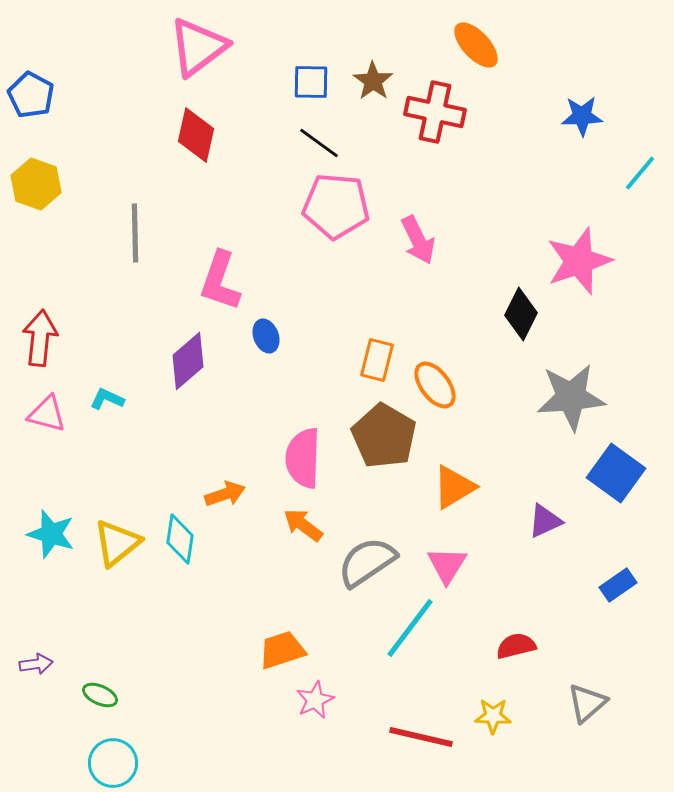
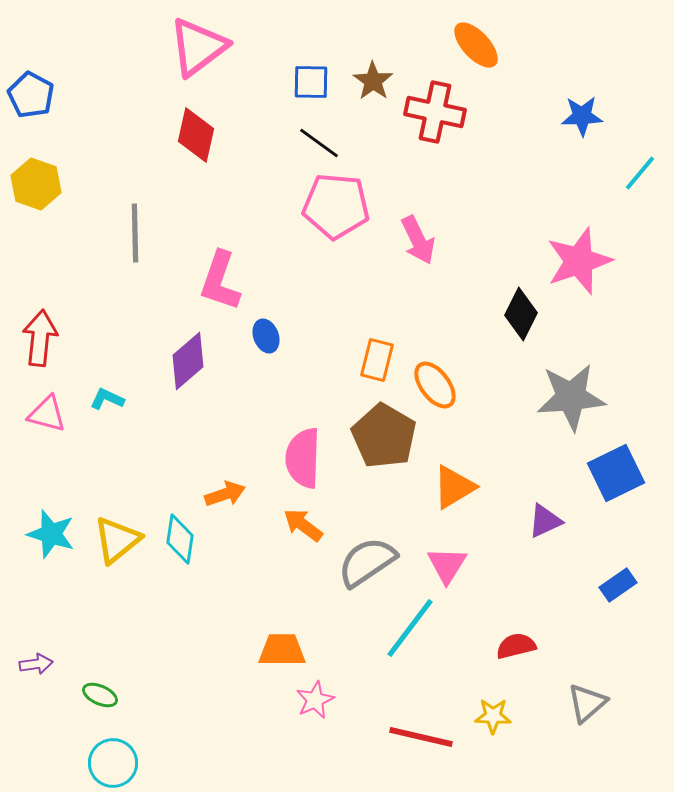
blue square at (616, 473): rotated 28 degrees clockwise
yellow triangle at (117, 543): moved 3 px up
orange trapezoid at (282, 650): rotated 18 degrees clockwise
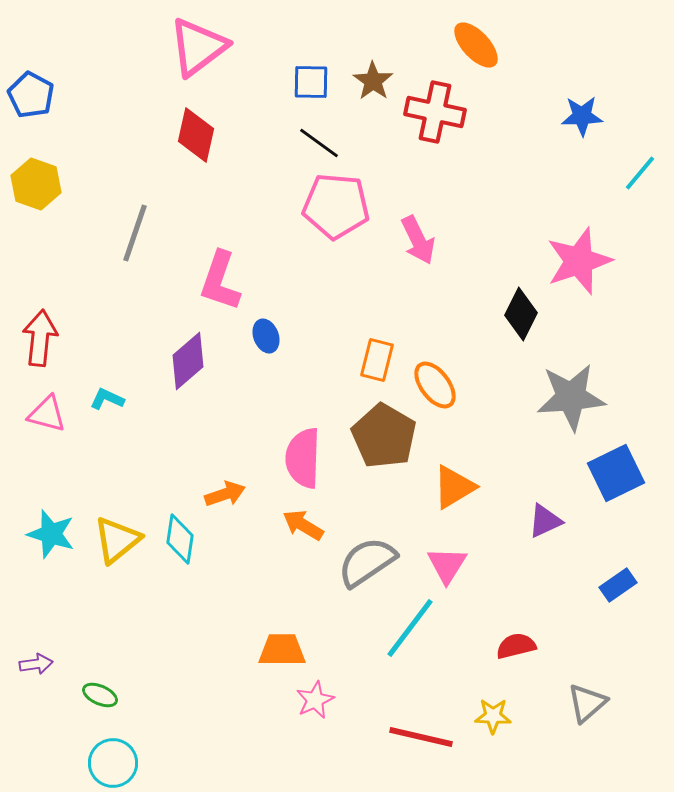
gray line at (135, 233): rotated 20 degrees clockwise
orange arrow at (303, 525): rotated 6 degrees counterclockwise
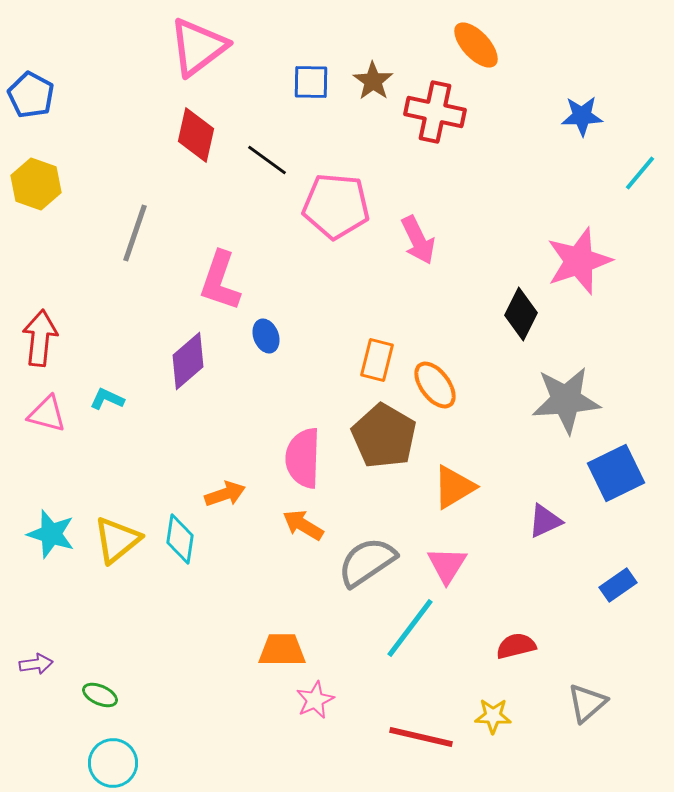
black line at (319, 143): moved 52 px left, 17 px down
gray star at (571, 397): moved 5 px left, 3 px down
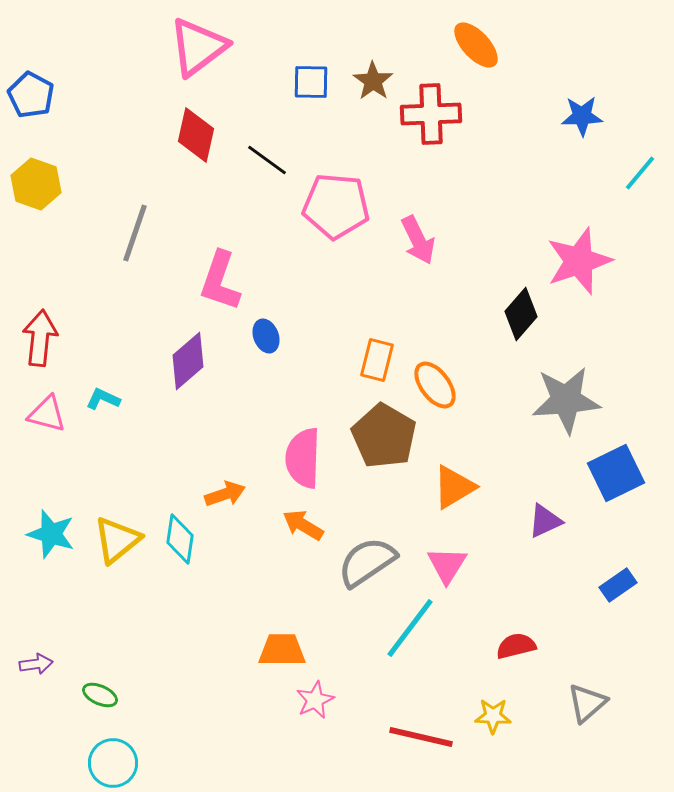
red cross at (435, 112): moved 4 px left, 2 px down; rotated 14 degrees counterclockwise
black diamond at (521, 314): rotated 15 degrees clockwise
cyan L-shape at (107, 399): moved 4 px left
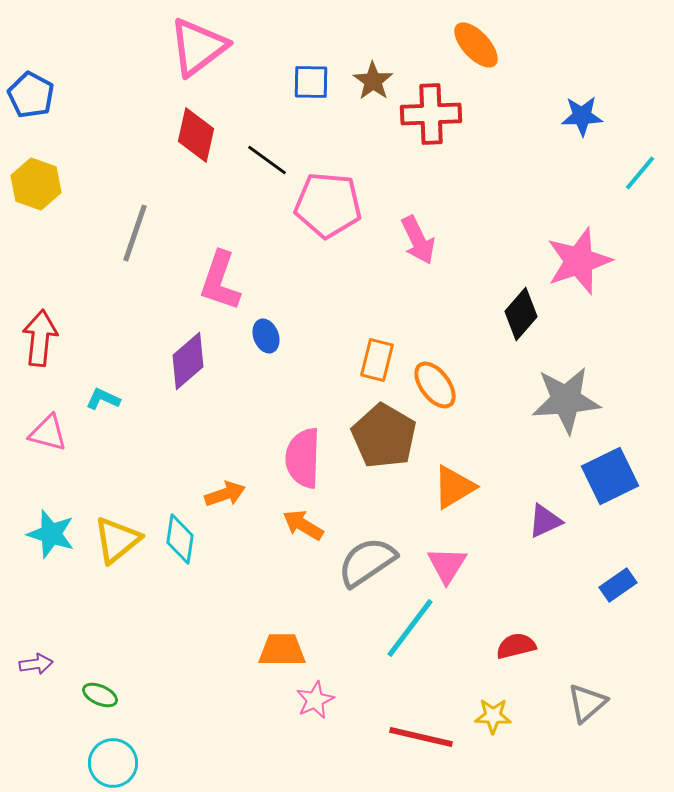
pink pentagon at (336, 206): moved 8 px left, 1 px up
pink triangle at (47, 414): moved 1 px right, 19 px down
blue square at (616, 473): moved 6 px left, 3 px down
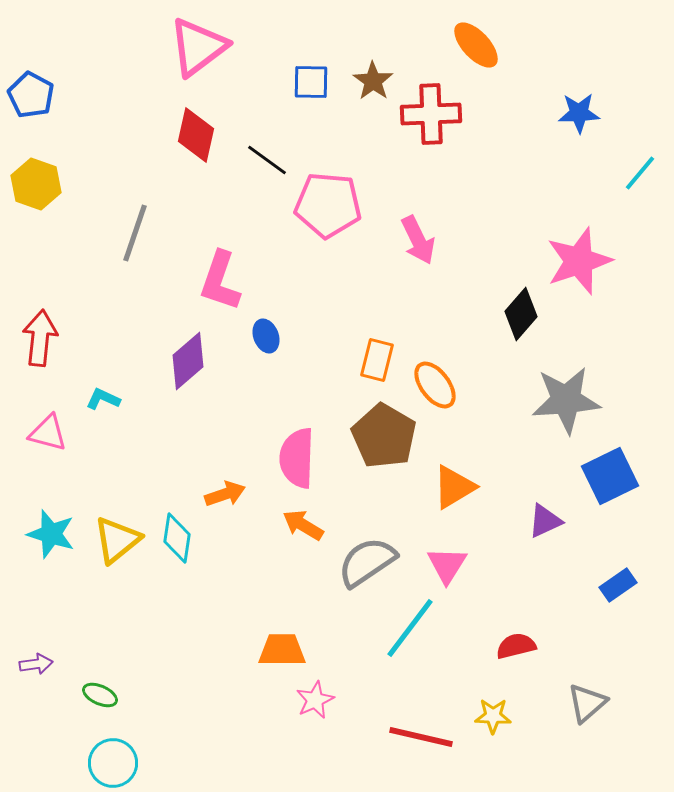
blue star at (582, 116): moved 3 px left, 3 px up
pink semicircle at (303, 458): moved 6 px left
cyan diamond at (180, 539): moved 3 px left, 1 px up
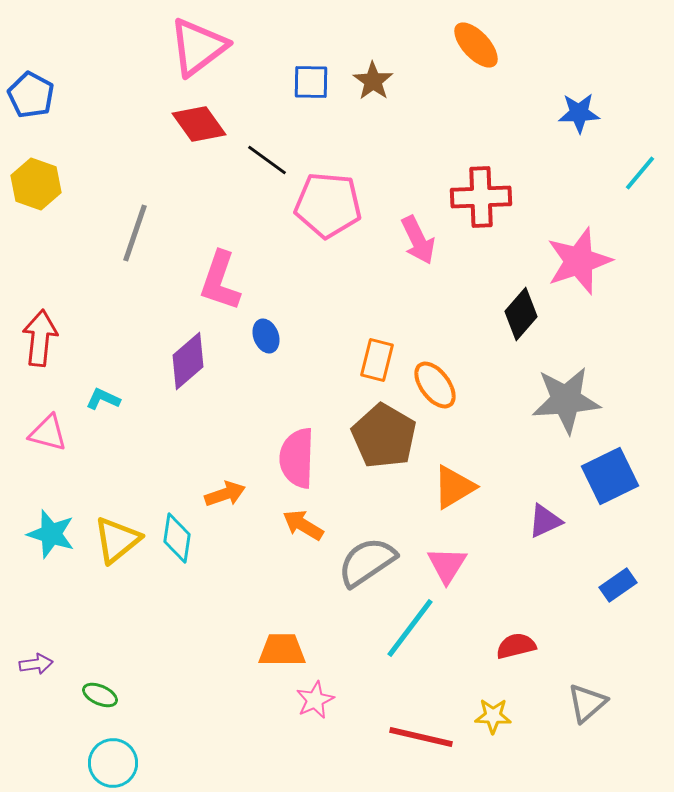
red cross at (431, 114): moved 50 px right, 83 px down
red diamond at (196, 135): moved 3 px right, 11 px up; rotated 48 degrees counterclockwise
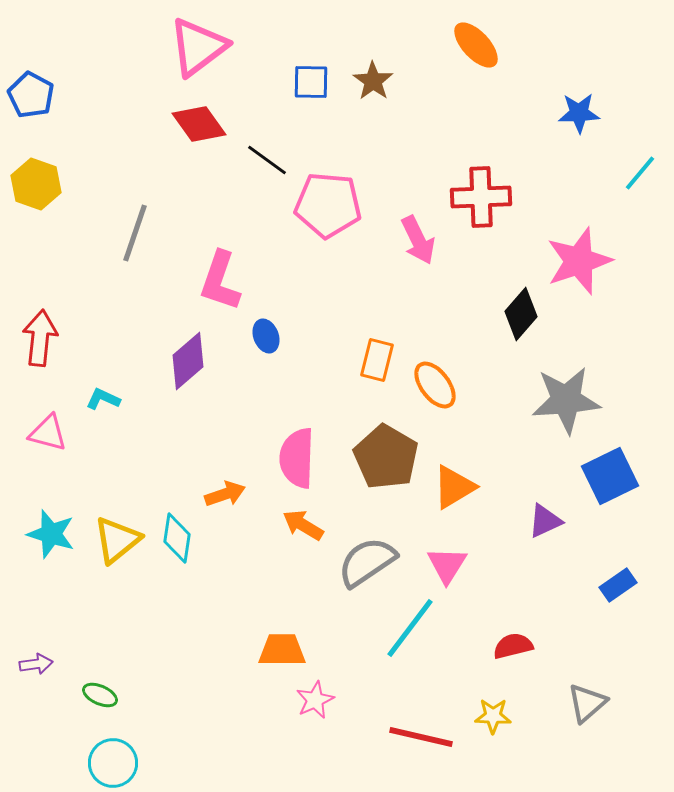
brown pentagon at (384, 436): moved 2 px right, 21 px down
red semicircle at (516, 646): moved 3 px left
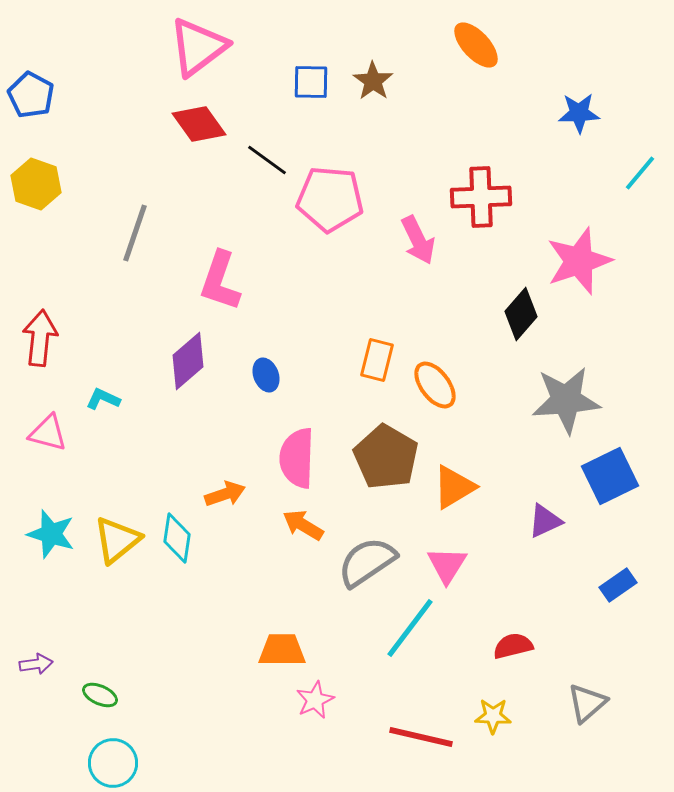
pink pentagon at (328, 205): moved 2 px right, 6 px up
blue ellipse at (266, 336): moved 39 px down
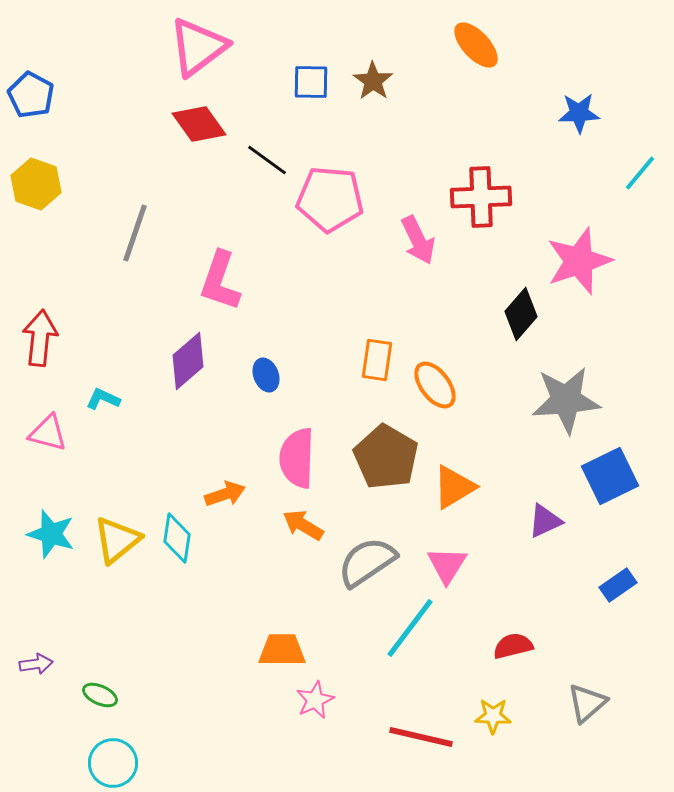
orange rectangle at (377, 360): rotated 6 degrees counterclockwise
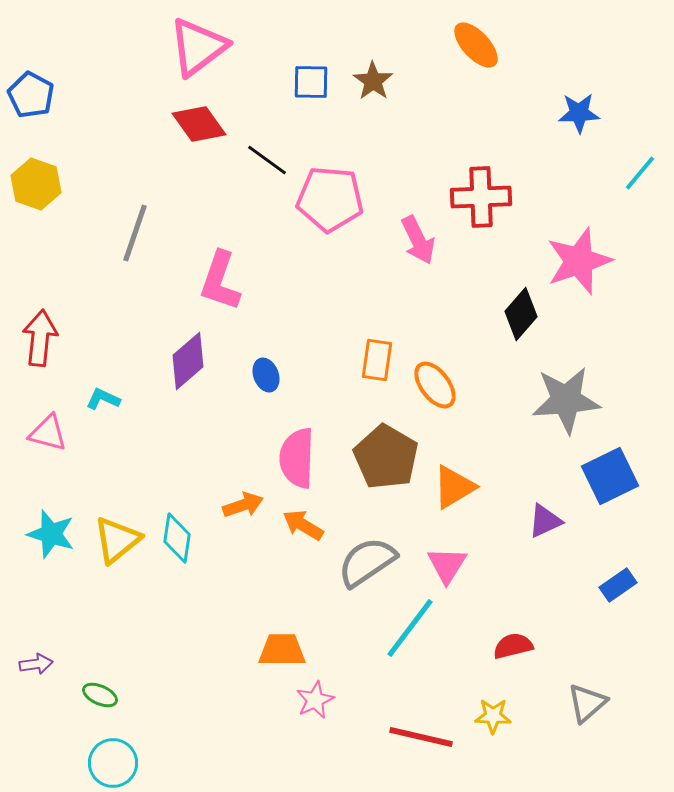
orange arrow at (225, 494): moved 18 px right, 11 px down
